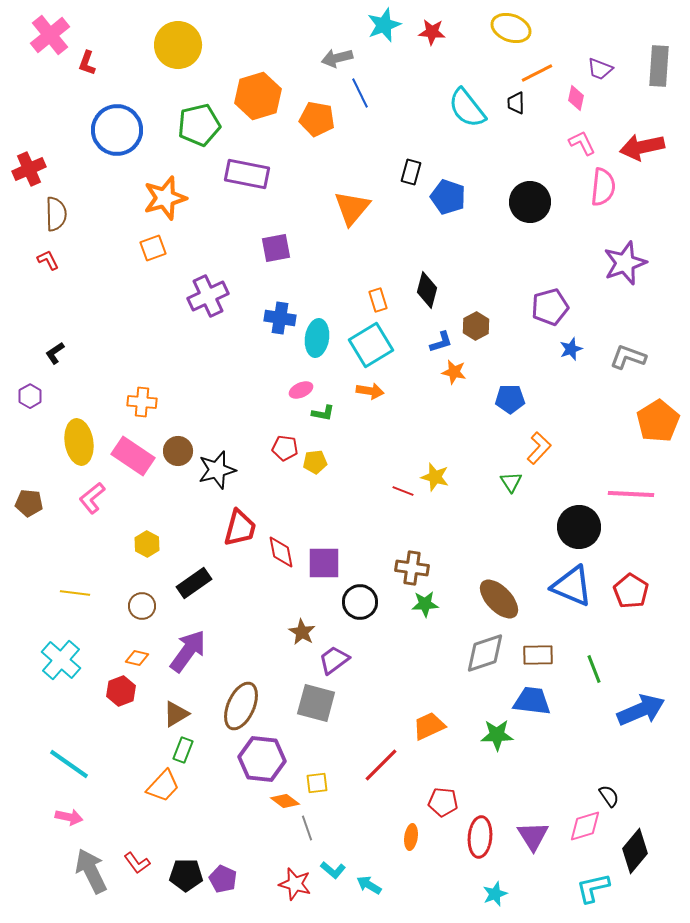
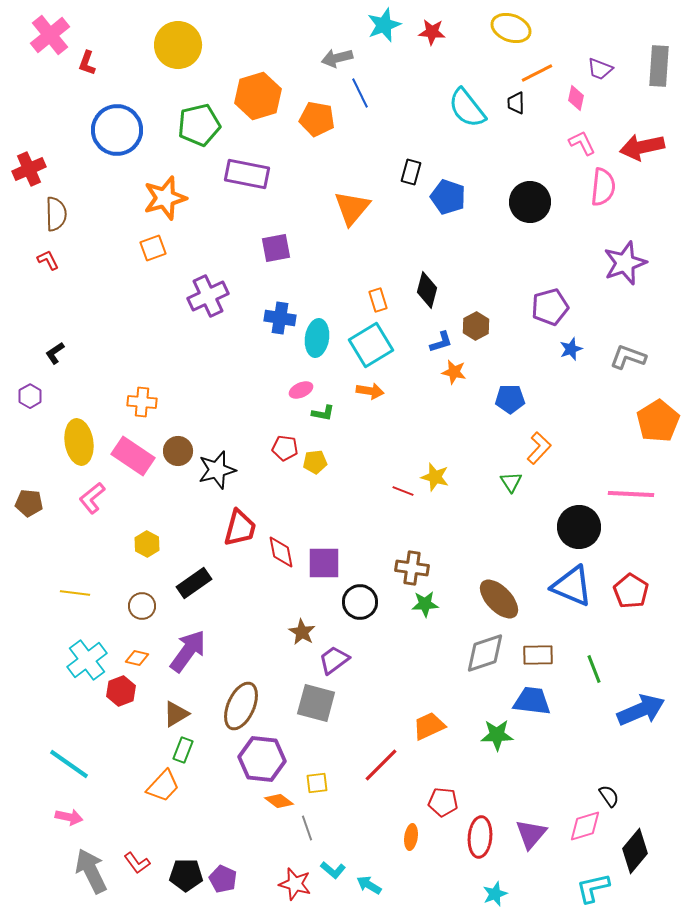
cyan cross at (61, 660): moved 26 px right; rotated 12 degrees clockwise
orange diamond at (285, 801): moved 6 px left
purple triangle at (533, 836): moved 2 px left, 2 px up; rotated 12 degrees clockwise
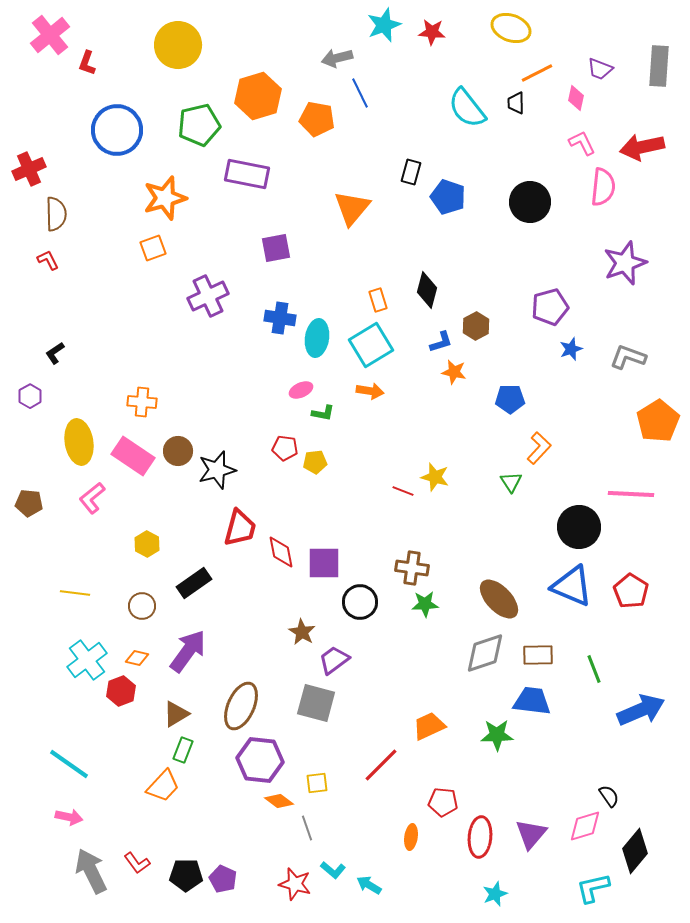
purple hexagon at (262, 759): moved 2 px left, 1 px down
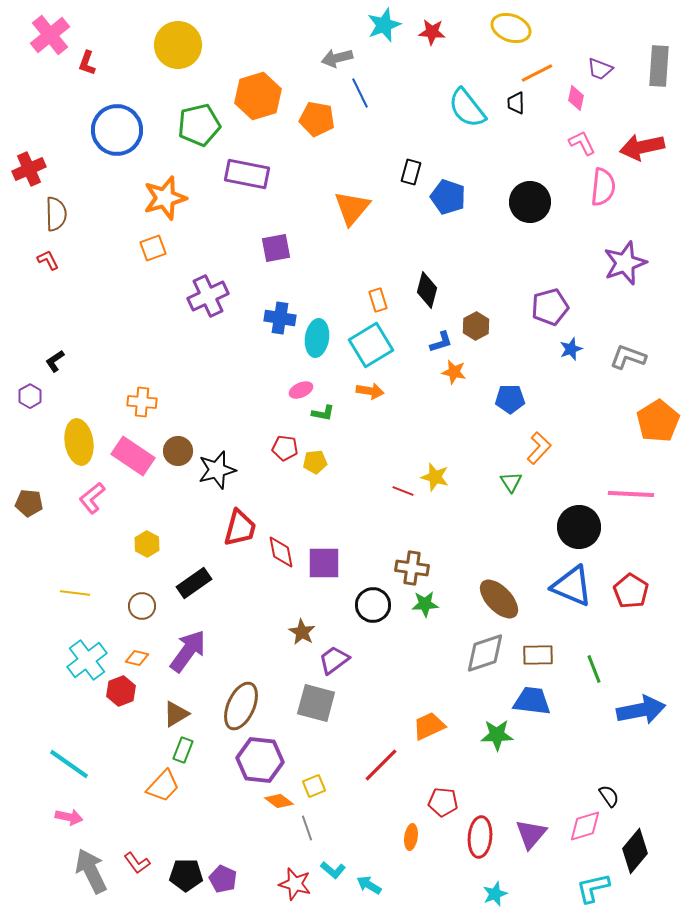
black L-shape at (55, 353): moved 8 px down
black circle at (360, 602): moved 13 px right, 3 px down
blue arrow at (641, 710): rotated 12 degrees clockwise
yellow square at (317, 783): moved 3 px left, 3 px down; rotated 15 degrees counterclockwise
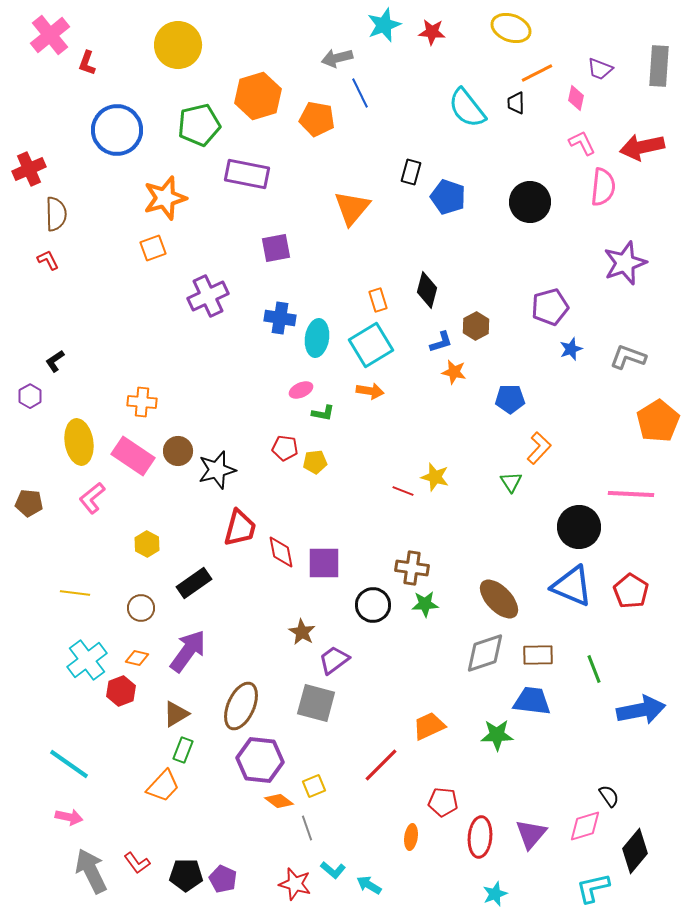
brown circle at (142, 606): moved 1 px left, 2 px down
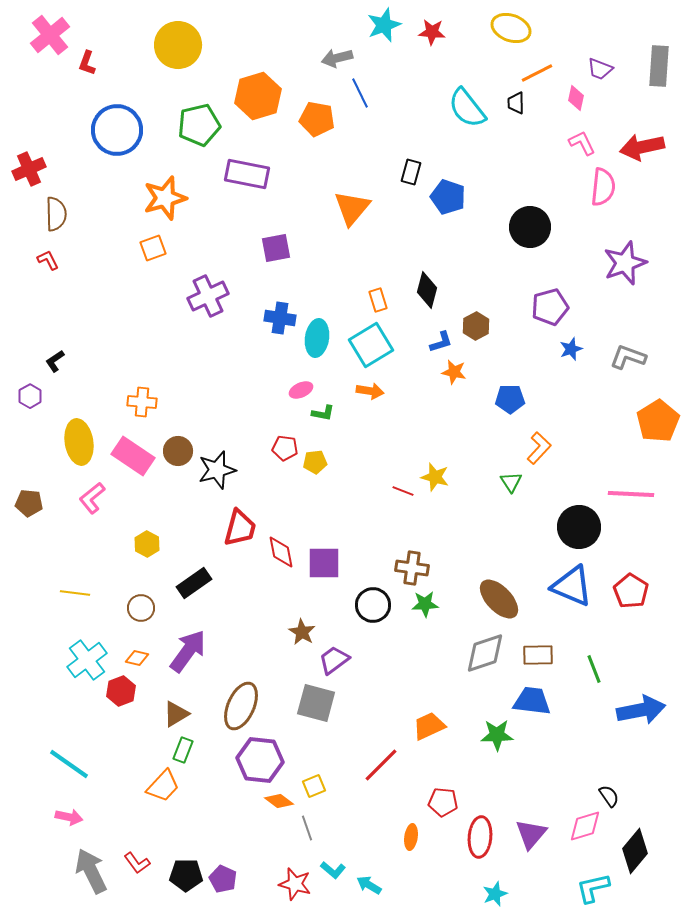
black circle at (530, 202): moved 25 px down
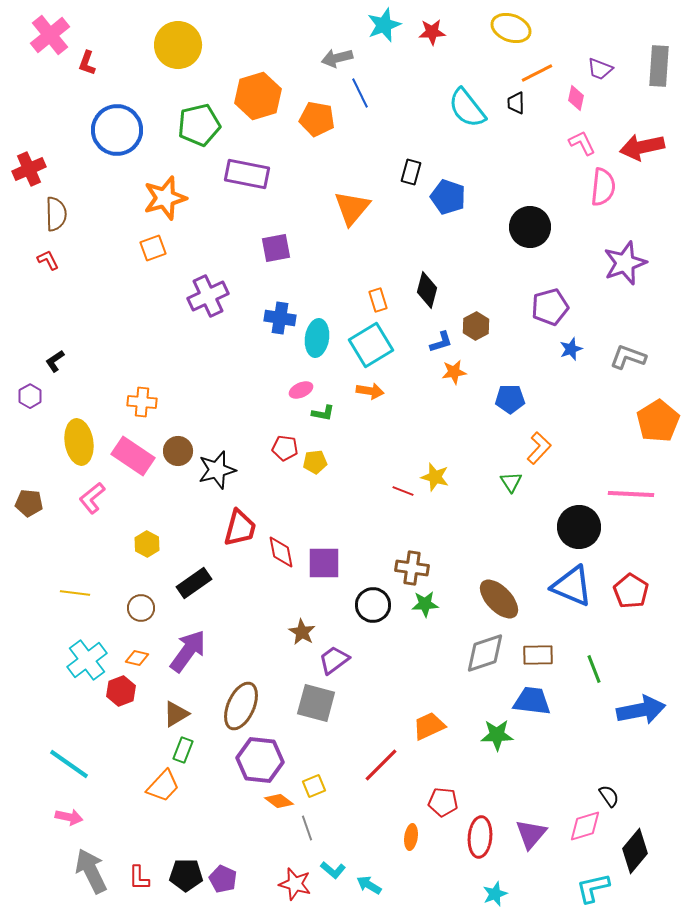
red star at (432, 32): rotated 8 degrees counterclockwise
orange star at (454, 372): rotated 20 degrees counterclockwise
red L-shape at (137, 863): moved 2 px right, 15 px down; rotated 36 degrees clockwise
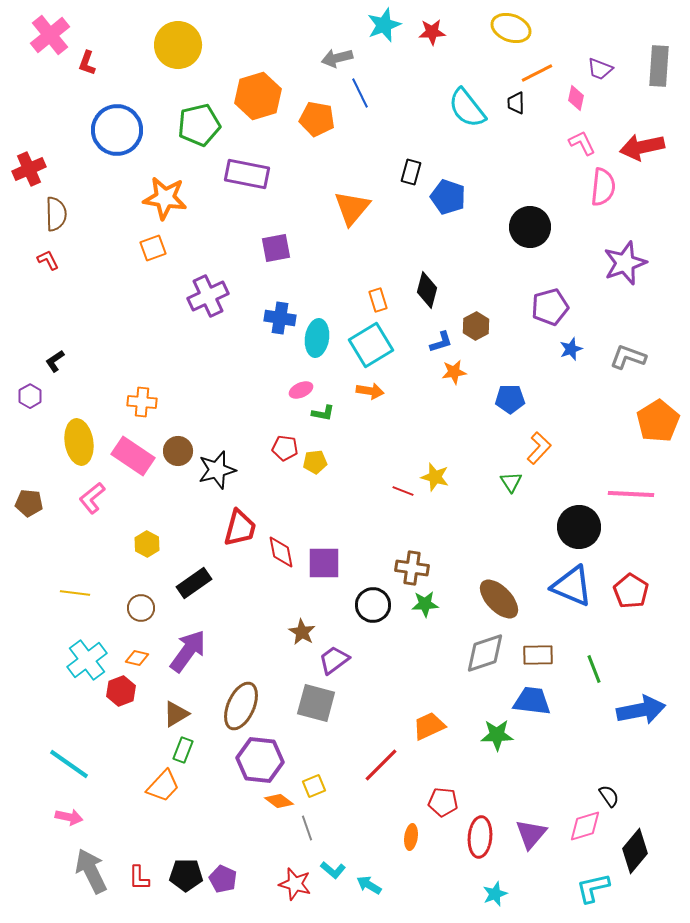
orange star at (165, 198): rotated 24 degrees clockwise
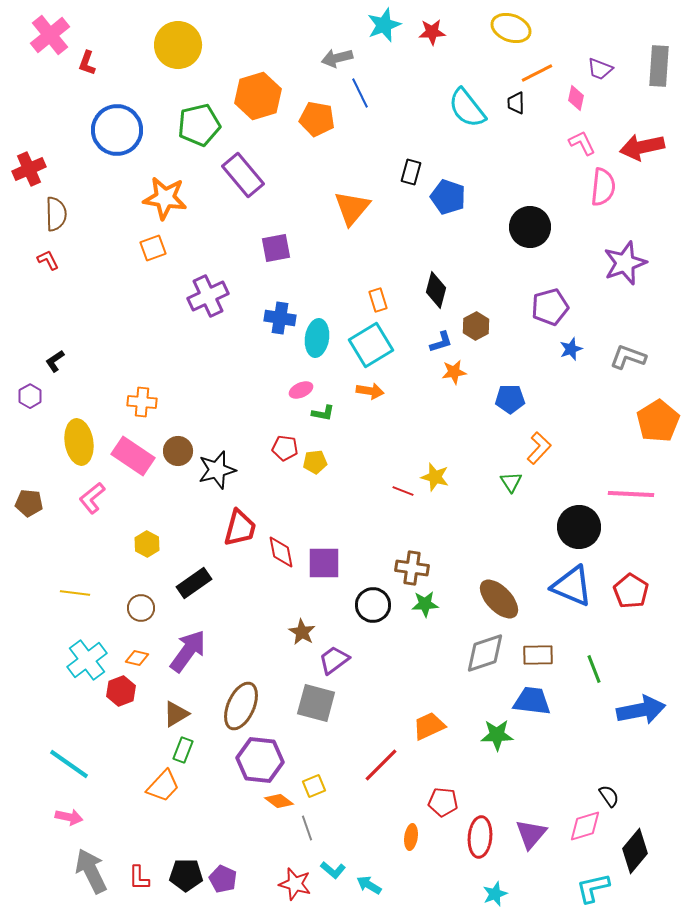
purple rectangle at (247, 174): moved 4 px left, 1 px down; rotated 39 degrees clockwise
black diamond at (427, 290): moved 9 px right
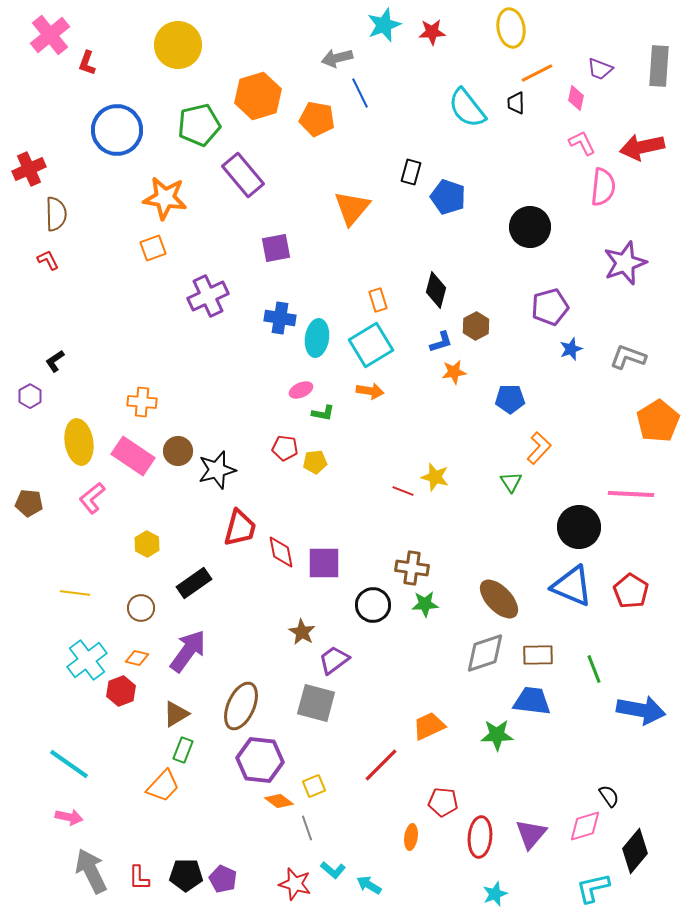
yellow ellipse at (511, 28): rotated 60 degrees clockwise
blue arrow at (641, 710): rotated 21 degrees clockwise
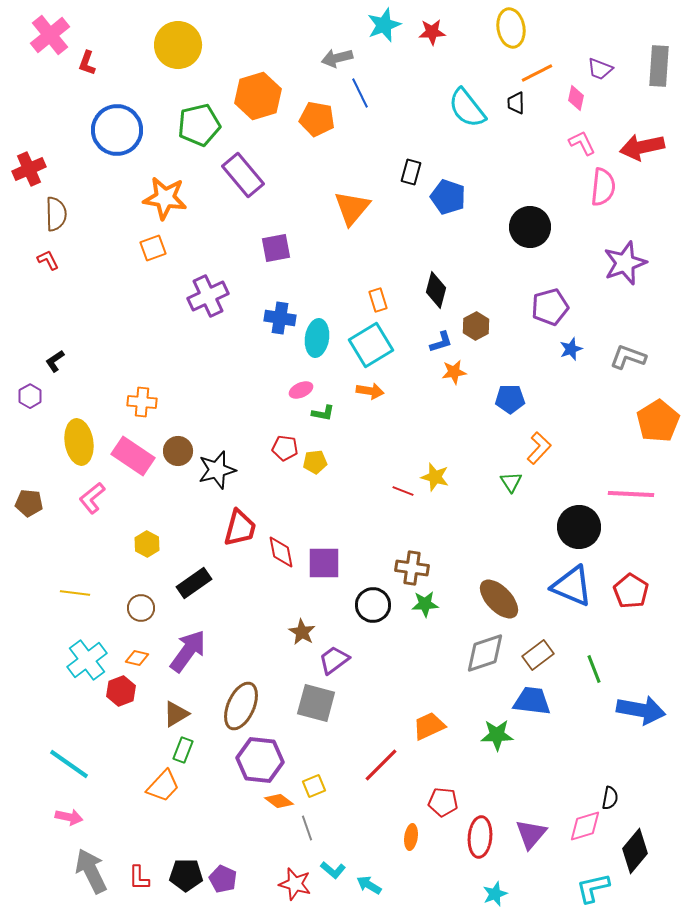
brown rectangle at (538, 655): rotated 36 degrees counterclockwise
black semicircle at (609, 796): moved 1 px right, 2 px down; rotated 45 degrees clockwise
